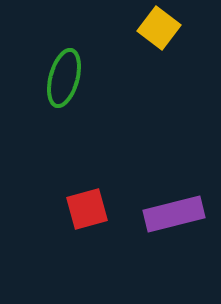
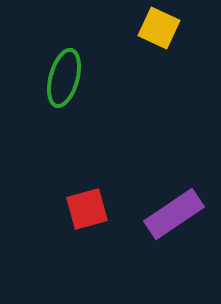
yellow square: rotated 12 degrees counterclockwise
purple rectangle: rotated 20 degrees counterclockwise
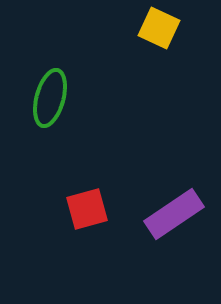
green ellipse: moved 14 px left, 20 px down
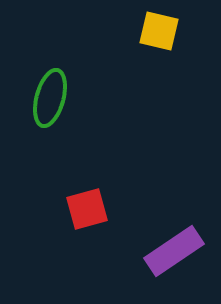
yellow square: moved 3 px down; rotated 12 degrees counterclockwise
purple rectangle: moved 37 px down
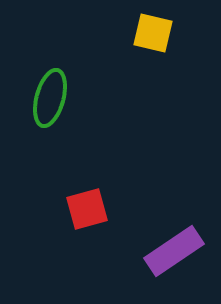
yellow square: moved 6 px left, 2 px down
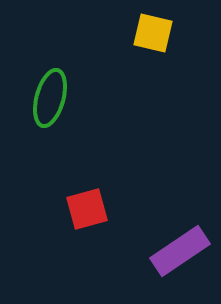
purple rectangle: moved 6 px right
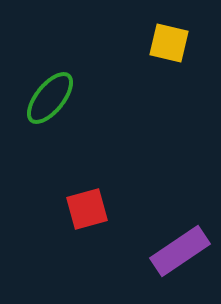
yellow square: moved 16 px right, 10 px down
green ellipse: rotated 24 degrees clockwise
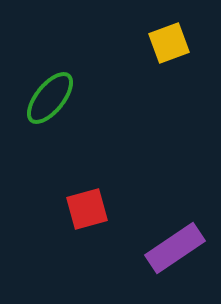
yellow square: rotated 33 degrees counterclockwise
purple rectangle: moved 5 px left, 3 px up
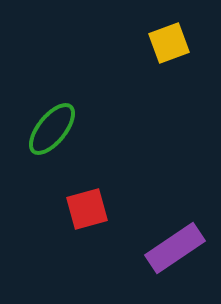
green ellipse: moved 2 px right, 31 px down
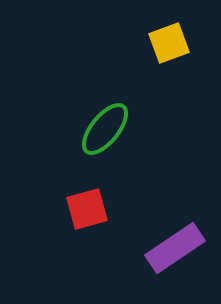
green ellipse: moved 53 px right
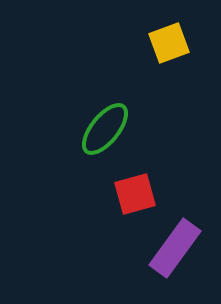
red square: moved 48 px right, 15 px up
purple rectangle: rotated 20 degrees counterclockwise
